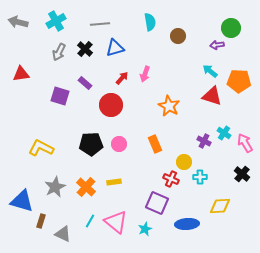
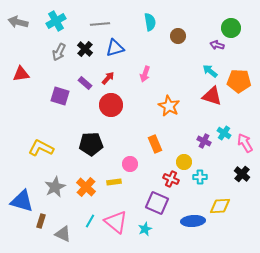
purple arrow at (217, 45): rotated 24 degrees clockwise
red arrow at (122, 78): moved 14 px left
pink circle at (119, 144): moved 11 px right, 20 px down
blue ellipse at (187, 224): moved 6 px right, 3 px up
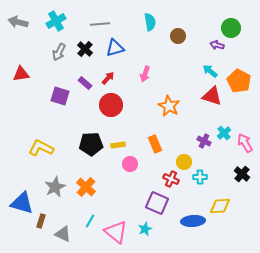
orange pentagon at (239, 81): rotated 25 degrees clockwise
cyan cross at (224, 133): rotated 16 degrees clockwise
yellow rectangle at (114, 182): moved 4 px right, 37 px up
blue triangle at (22, 201): moved 2 px down
pink triangle at (116, 222): moved 10 px down
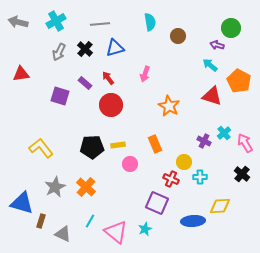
cyan arrow at (210, 71): moved 6 px up
red arrow at (108, 78): rotated 80 degrees counterclockwise
black pentagon at (91, 144): moved 1 px right, 3 px down
yellow L-shape at (41, 148): rotated 25 degrees clockwise
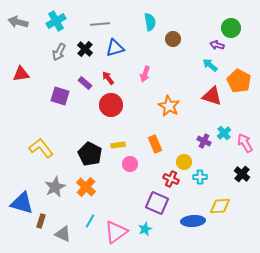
brown circle at (178, 36): moved 5 px left, 3 px down
black pentagon at (92, 147): moved 2 px left, 7 px down; rotated 30 degrees clockwise
pink triangle at (116, 232): rotated 45 degrees clockwise
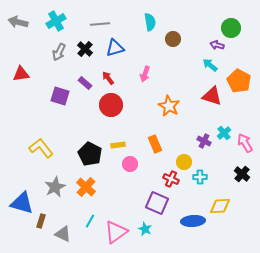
cyan star at (145, 229): rotated 24 degrees counterclockwise
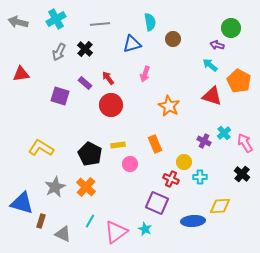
cyan cross at (56, 21): moved 2 px up
blue triangle at (115, 48): moved 17 px right, 4 px up
yellow L-shape at (41, 148): rotated 20 degrees counterclockwise
